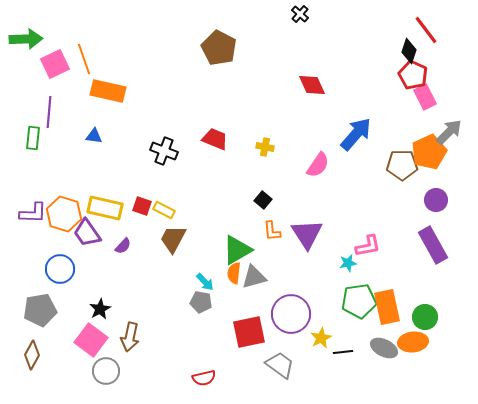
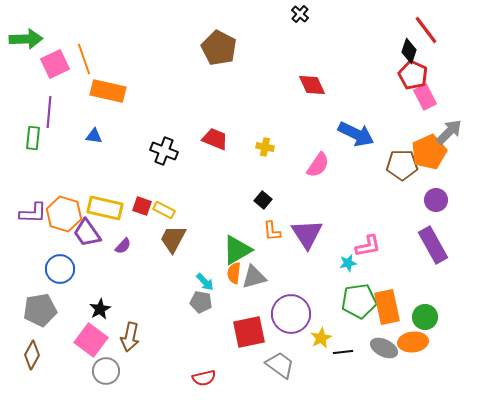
blue arrow at (356, 134): rotated 75 degrees clockwise
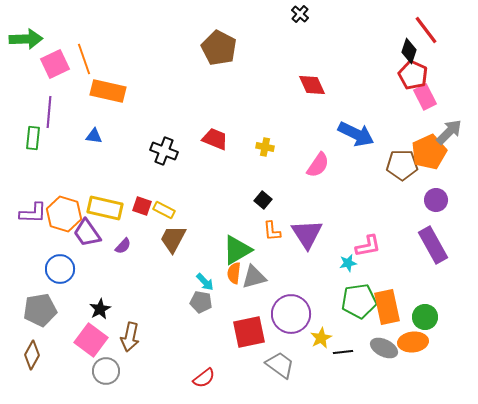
red semicircle at (204, 378): rotated 25 degrees counterclockwise
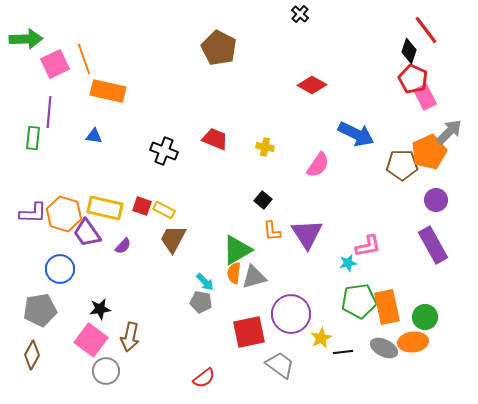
red pentagon at (413, 75): moved 4 px down
red diamond at (312, 85): rotated 36 degrees counterclockwise
black star at (100, 309): rotated 20 degrees clockwise
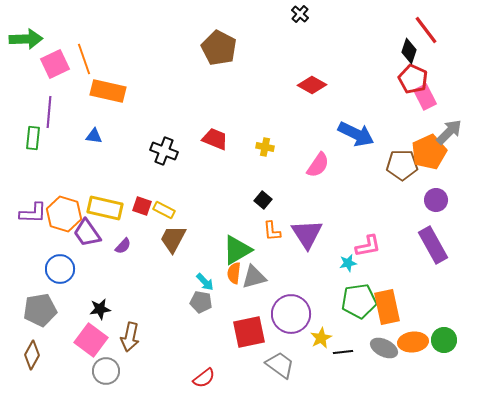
green circle at (425, 317): moved 19 px right, 23 px down
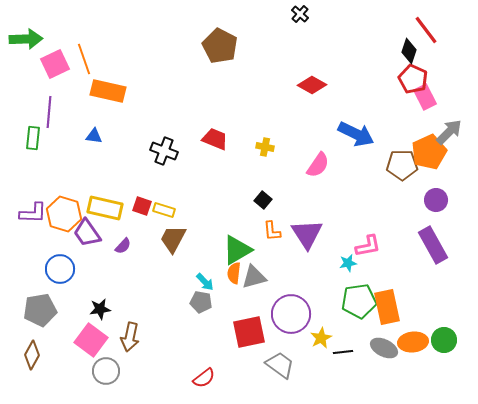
brown pentagon at (219, 48): moved 1 px right, 2 px up
yellow rectangle at (164, 210): rotated 10 degrees counterclockwise
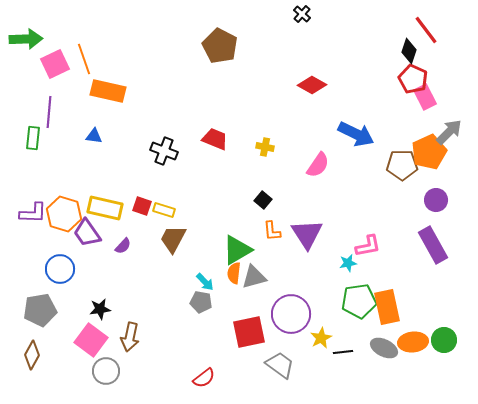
black cross at (300, 14): moved 2 px right
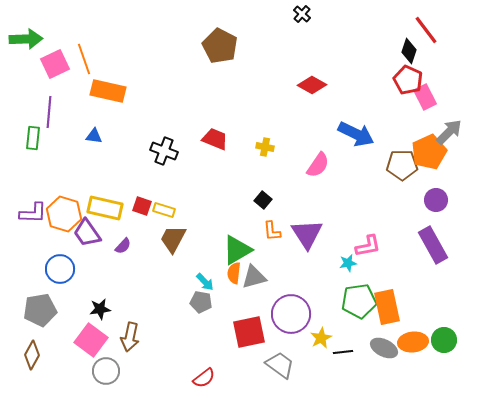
red pentagon at (413, 79): moved 5 px left, 1 px down
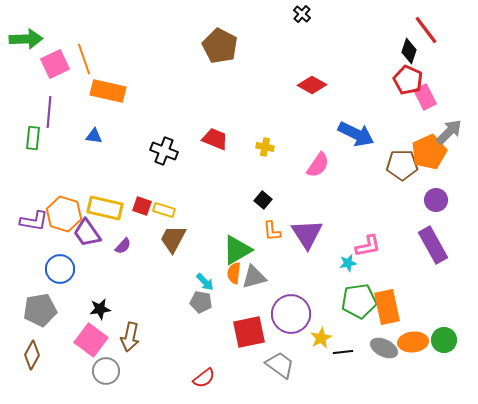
purple L-shape at (33, 213): moved 1 px right, 8 px down; rotated 8 degrees clockwise
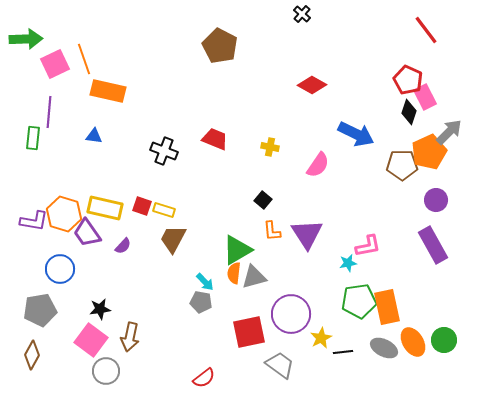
black diamond at (409, 51): moved 61 px down
yellow cross at (265, 147): moved 5 px right
orange ellipse at (413, 342): rotated 64 degrees clockwise
